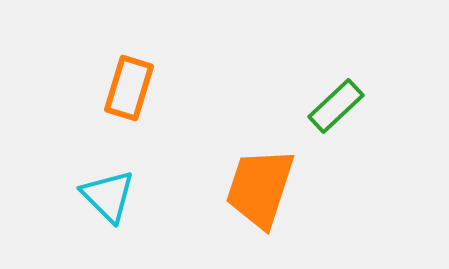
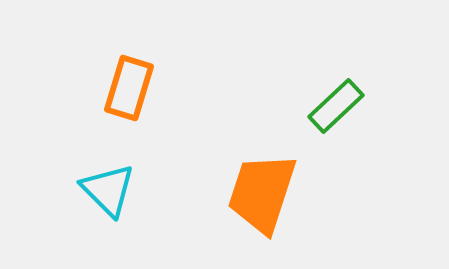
orange trapezoid: moved 2 px right, 5 px down
cyan triangle: moved 6 px up
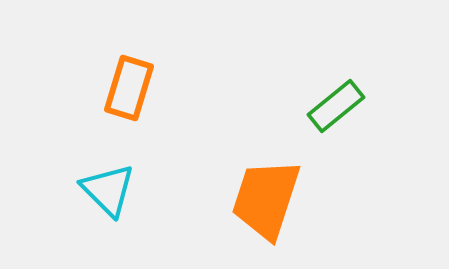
green rectangle: rotated 4 degrees clockwise
orange trapezoid: moved 4 px right, 6 px down
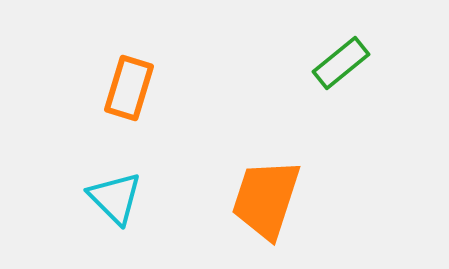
green rectangle: moved 5 px right, 43 px up
cyan triangle: moved 7 px right, 8 px down
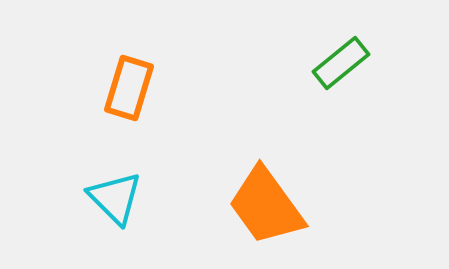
orange trapezoid: moved 7 px down; rotated 54 degrees counterclockwise
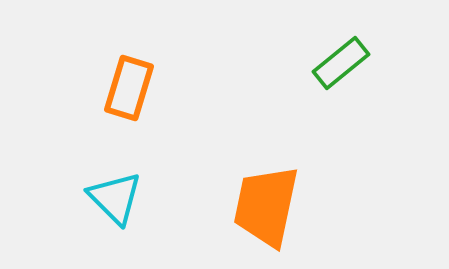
orange trapezoid: rotated 48 degrees clockwise
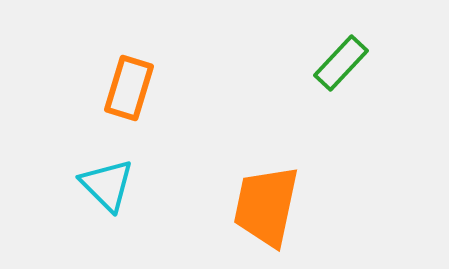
green rectangle: rotated 8 degrees counterclockwise
cyan triangle: moved 8 px left, 13 px up
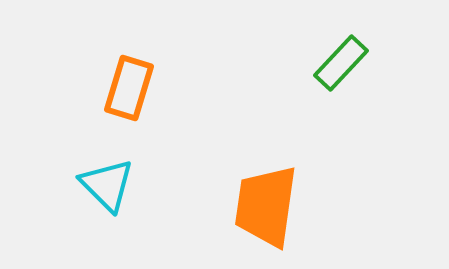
orange trapezoid: rotated 4 degrees counterclockwise
